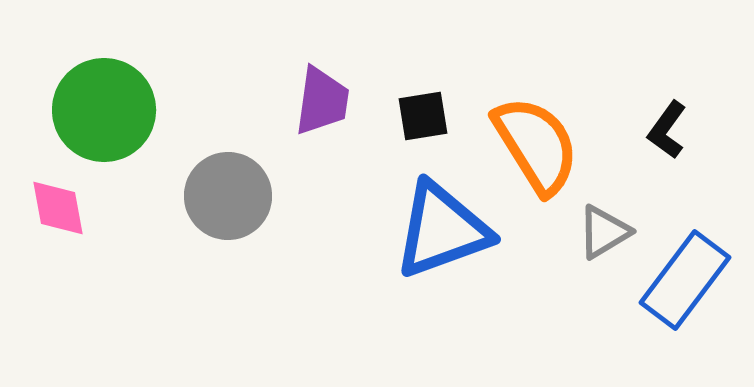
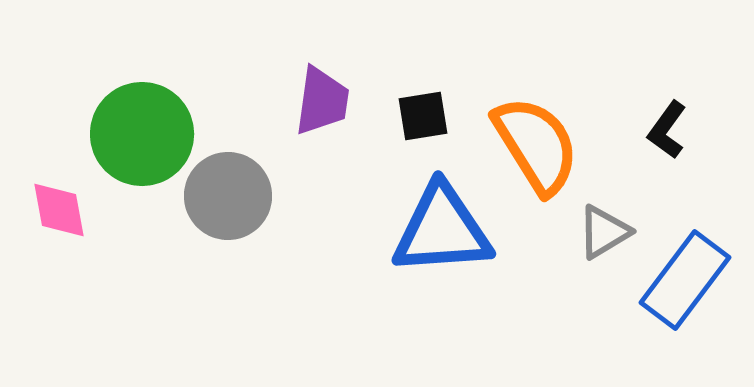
green circle: moved 38 px right, 24 px down
pink diamond: moved 1 px right, 2 px down
blue triangle: rotated 16 degrees clockwise
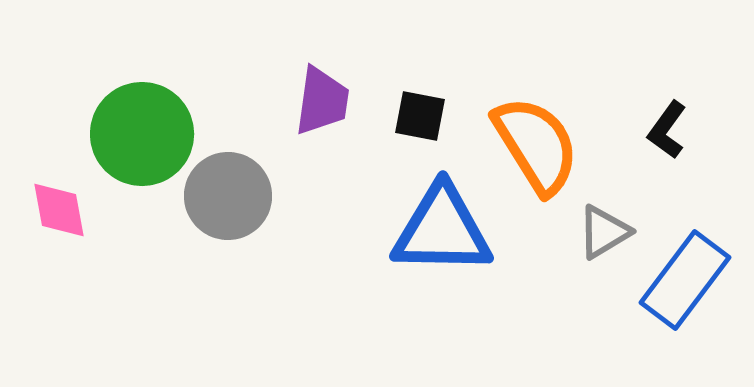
black square: moved 3 px left; rotated 20 degrees clockwise
blue triangle: rotated 5 degrees clockwise
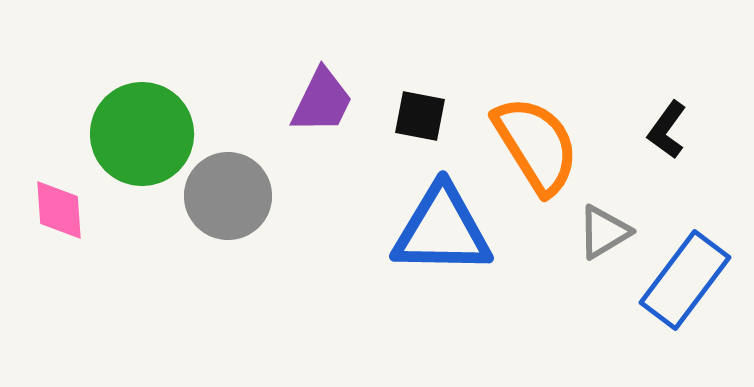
purple trapezoid: rotated 18 degrees clockwise
pink diamond: rotated 6 degrees clockwise
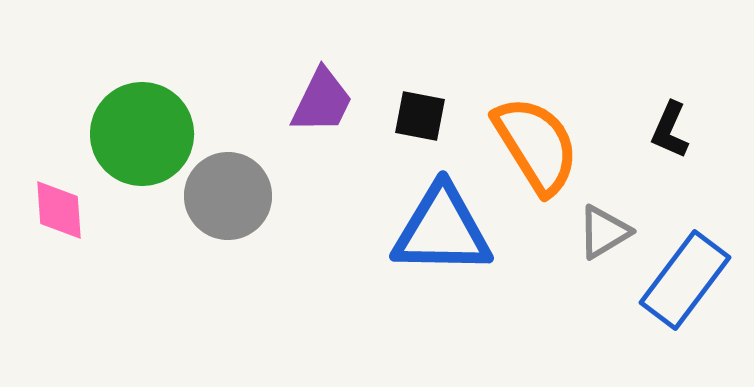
black L-shape: moved 3 px right; rotated 12 degrees counterclockwise
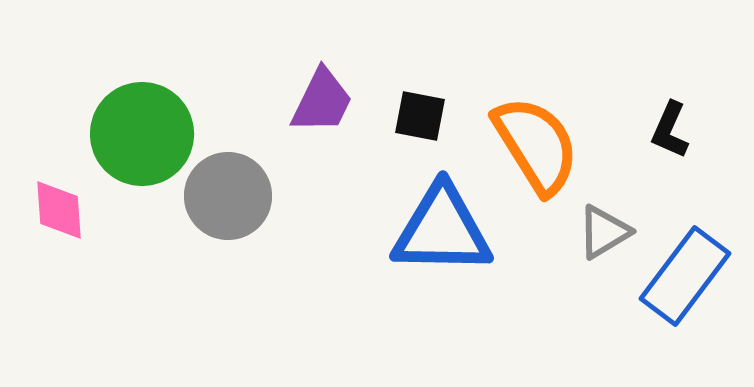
blue rectangle: moved 4 px up
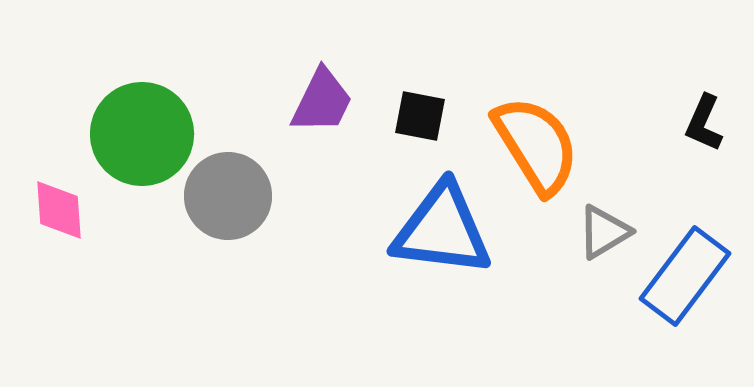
black L-shape: moved 34 px right, 7 px up
blue triangle: rotated 6 degrees clockwise
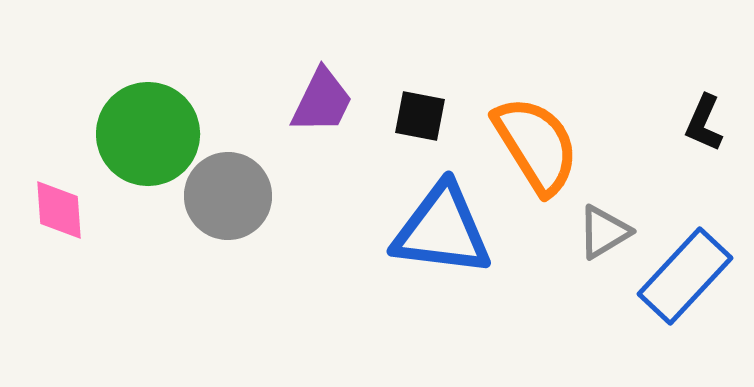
green circle: moved 6 px right
blue rectangle: rotated 6 degrees clockwise
